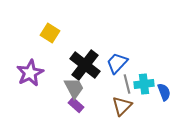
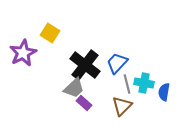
purple star: moved 7 px left, 20 px up
cyan cross: moved 1 px up; rotated 18 degrees clockwise
gray trapezoid: rotated 75 degrees clockwise
blue semicircle: rotated 150 degrees counterclockwise
purple rectangle: moved 8 px right, 2 px up
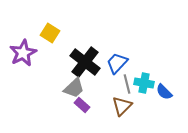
black cross: moved 3 px up
blue semicircle: rotated 54 degrees counterclockwise
purple rectangle: moved 2 px left, 2 px down
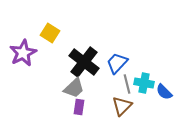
black cross: moved 1 px left
purple rectangle: moved 3 px left, 2 px down; rotated 56 degrees clockwise
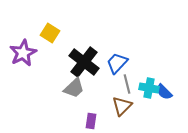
cyan cross: moved 5 px right, 5 px down
purple rectangle: moved 12 px right, 14 px down
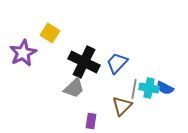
black cross: rotated 12 degrees counterclockwise
gray line: moved 7 px right, 5 px down; rotated 24 degrees clockwise
blue semicircle: moved 1 px right, 4 px up; rotated 18 degrees counterclockwise
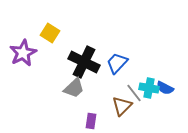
gray line: moved 4 px down; rotated 48 degrees counterclockwise
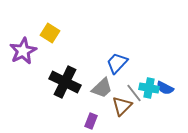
purple star: moved 2 px up
black cross: moved 19 px left, 20 px down
gray trapezoid: moved 28 px right
purple rectangle: rotated 14 degrees clockwise
